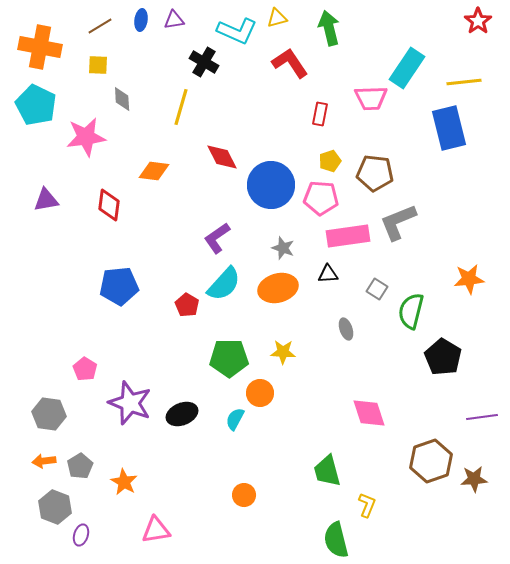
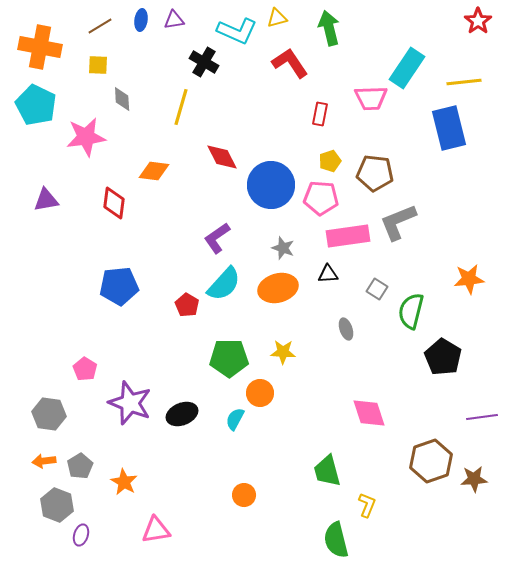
red diamond at (109, 205): moved 5 px right, 2 px up
gray hexagon at (55, 507): moved 2 px right, 2 px up
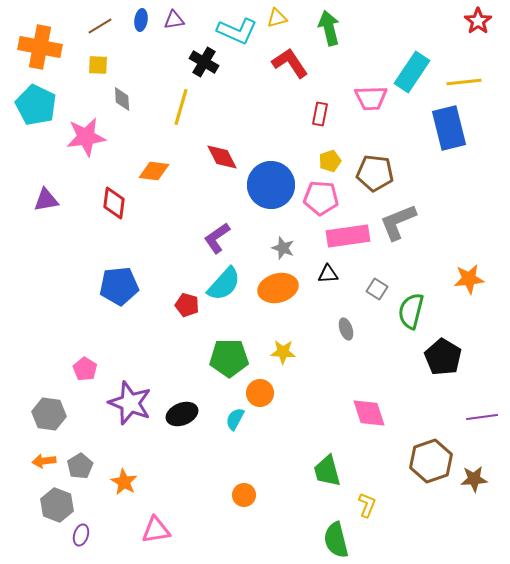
cyan rectangle at (407, 68): moved 5 px right, 4 px down
red pentagon at (187, 305): rotated 15 degrees counterclockwise
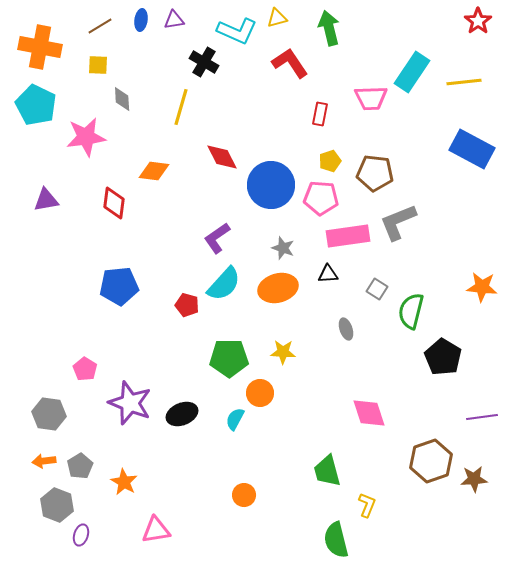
blue rectangle at (449, 128): moved 23 px right, 21 px down; rotated 48 degrees counterclockwise
orange star at (469, 279): moved 13 px right, 8 px down; rotated 12 degrees clockwise
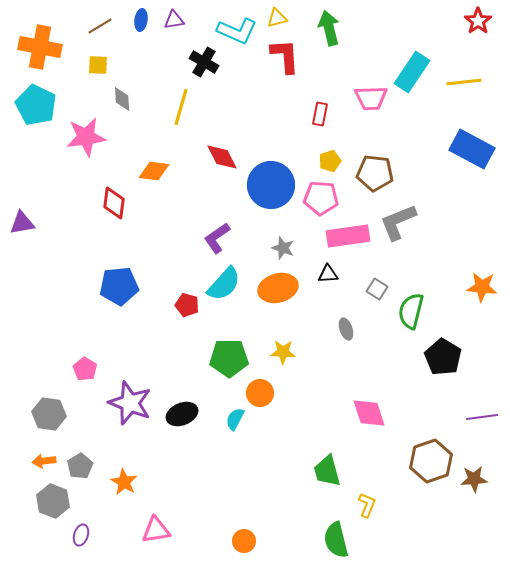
red L-shape at (290, 63): moved 5 px left, 7 px up; rotated 30 degrees clockwise
purple triangle at (46, 200): moved 24 px left, 23 px down
orange circle at (244, 495): moved 46 px down
gray hexagon at (57, 505): moved 4 px left, 4 px up
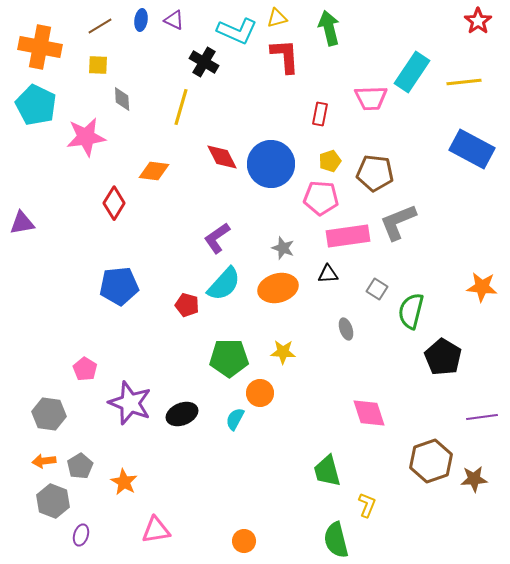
purple triangle at (174, 20): rotated 35 degrees clockwise
blue circle at (271, 185): moved 21 px up
red diamond at (114, 203): rotated 24 degrees clockwise
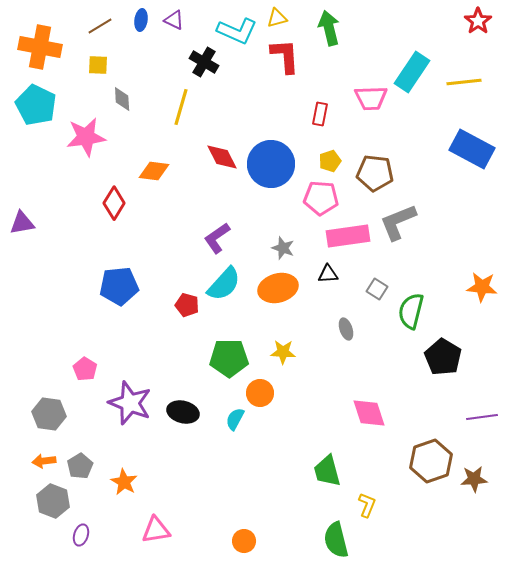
black ellipse at (182, 414): moved 1 px right, 2 px up; rotated 36 degrees clockwise
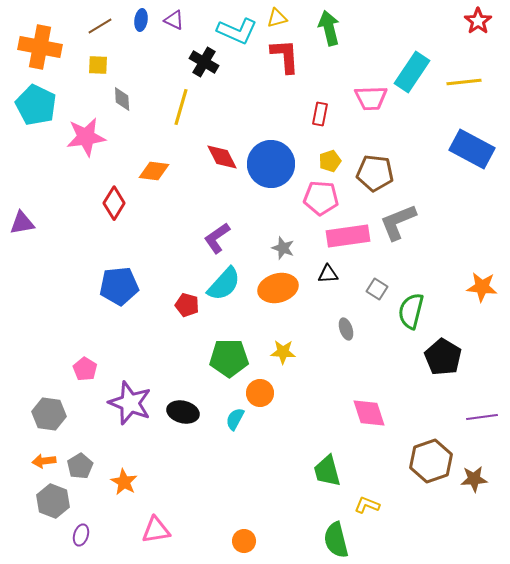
yellow L-shape at (367, 505): rotated 90 degrees counterclockwise
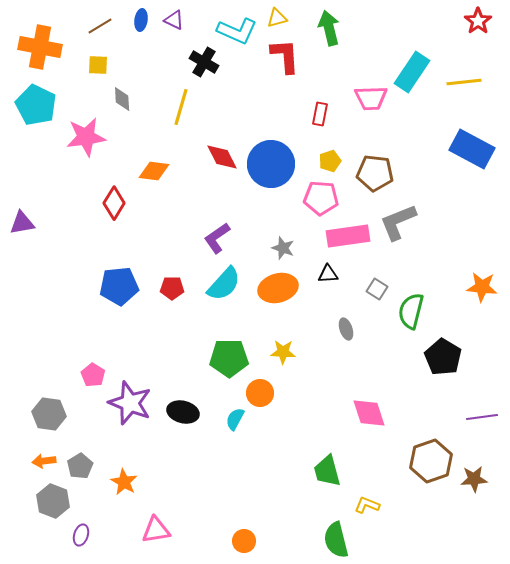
red pentagon at (187, 305): moved 15 px left, 17 px up; rotated 15 degrees counterclockwise
pink pentagon at (85, 369): moved 8 px right, 6 px down
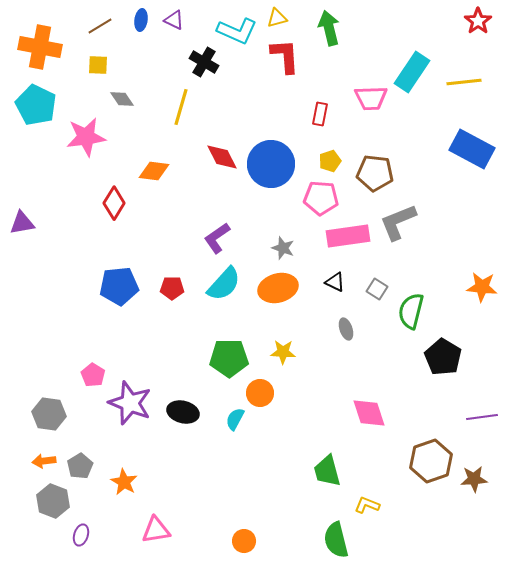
gray diamond at (122, 99): rotated 30 degrees counterclockwise
black triangle at (328, 274): moved 7 px right, 8 px down; rotated 30 degrees clockwise
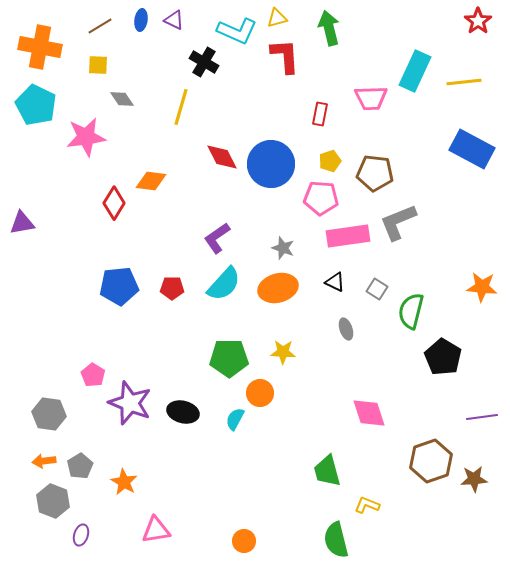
cyan rectangle at (412, 72): moved 3 px right, 1 px up; rotated 9 degrees counterclockwise
orange diamond at (154, 171): moved 3 px left, 10 px down
